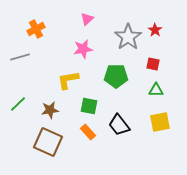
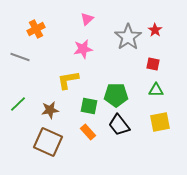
gray line: rotated 36 degrees clockwise
green pentagon: moved 19 px down
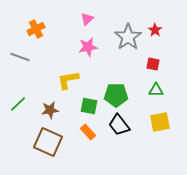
pink star: moved 5 px right, 2 px up
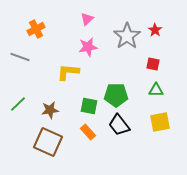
gray star: moved 1 px left, 1 px up
yellow L-shape: moved 8 px up; rotated 15 degrees clockwise
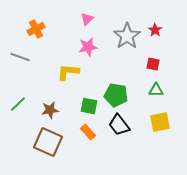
green pentagon: rotated 10 degrees clockwise
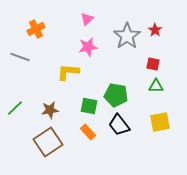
green triangle: moved 4 px up
green line: moved 3 px left, 4 px down
brown square: rotated 32 degrees clockwise
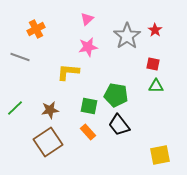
yellow square: moved 33 px down
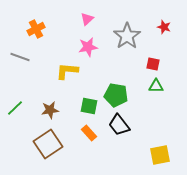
red star: moved 9 px right, 3 px up; rotated 16 degrees counterclockwise
yellow L-shape: moved 1 px left, 1 px up
orange rectangle: moved 1 px right, 1 px down
brown square: moved 2 px down
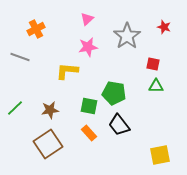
green pentagon: moved 2 px left, 2 px up
